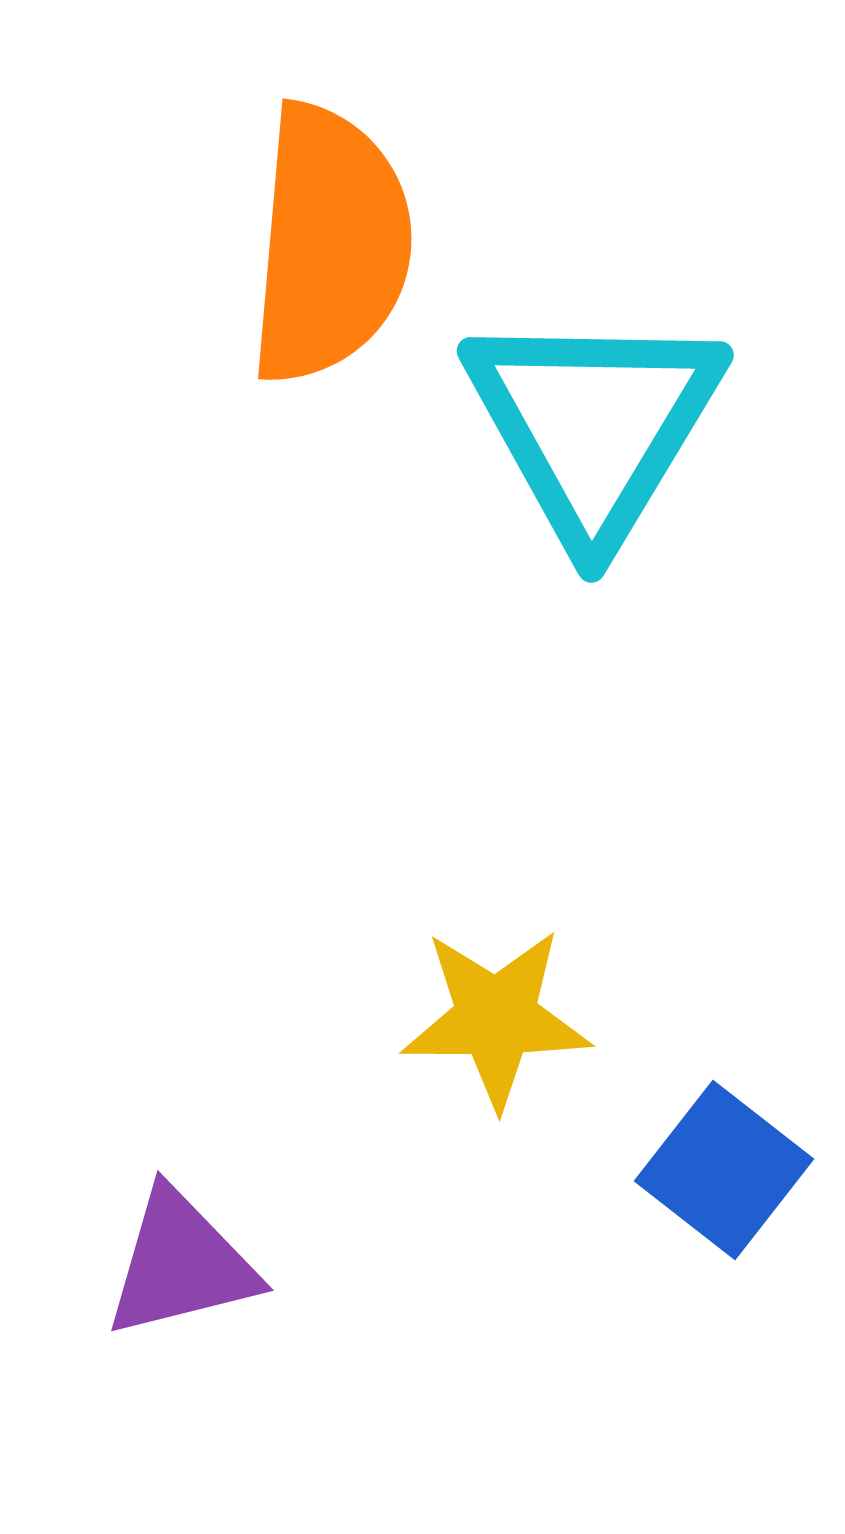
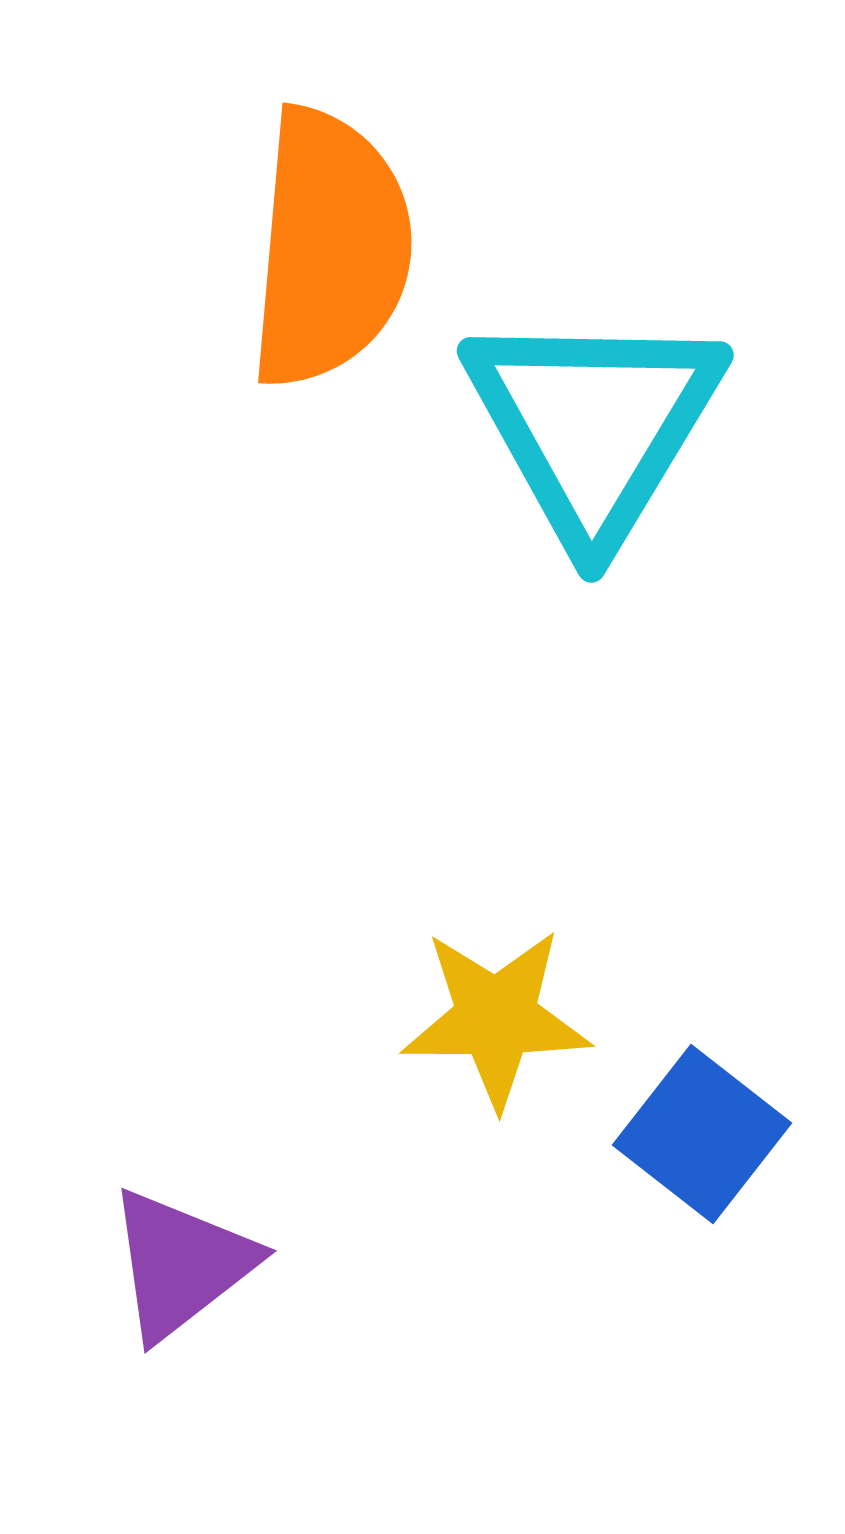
orange semicircle: moved 4 px down
blue square: moved 22 px left, 36 px up
purple triangle: rotated 24 degrees counterclockwise
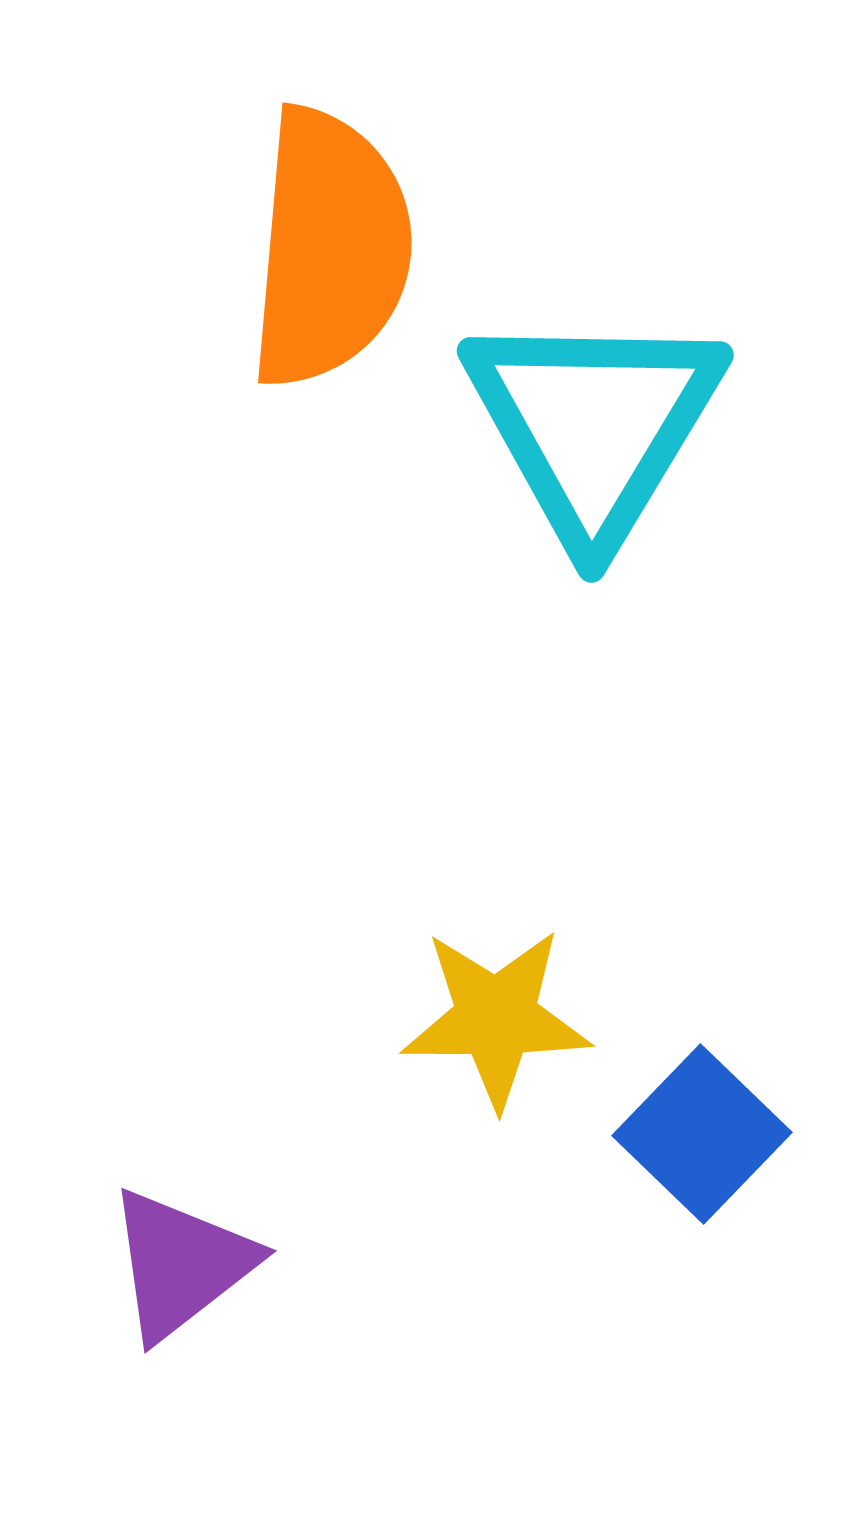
blue square: rotated 6 degrees clockwise
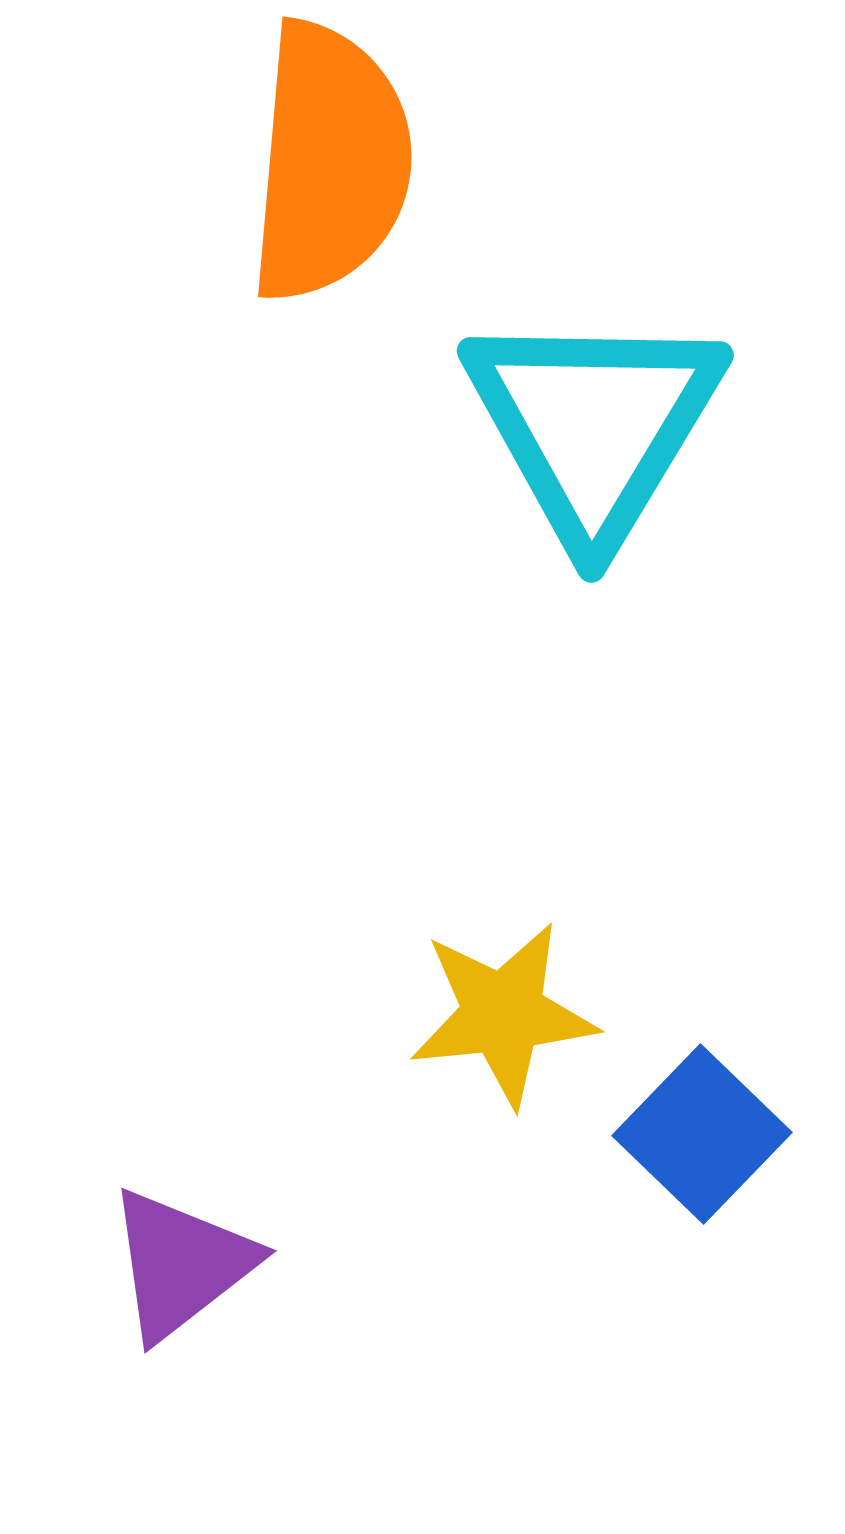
orange semicircle: moved 86 px up
yellow star: moved 7 px right, 4 px up; rotated 6 degrees counterclockwise
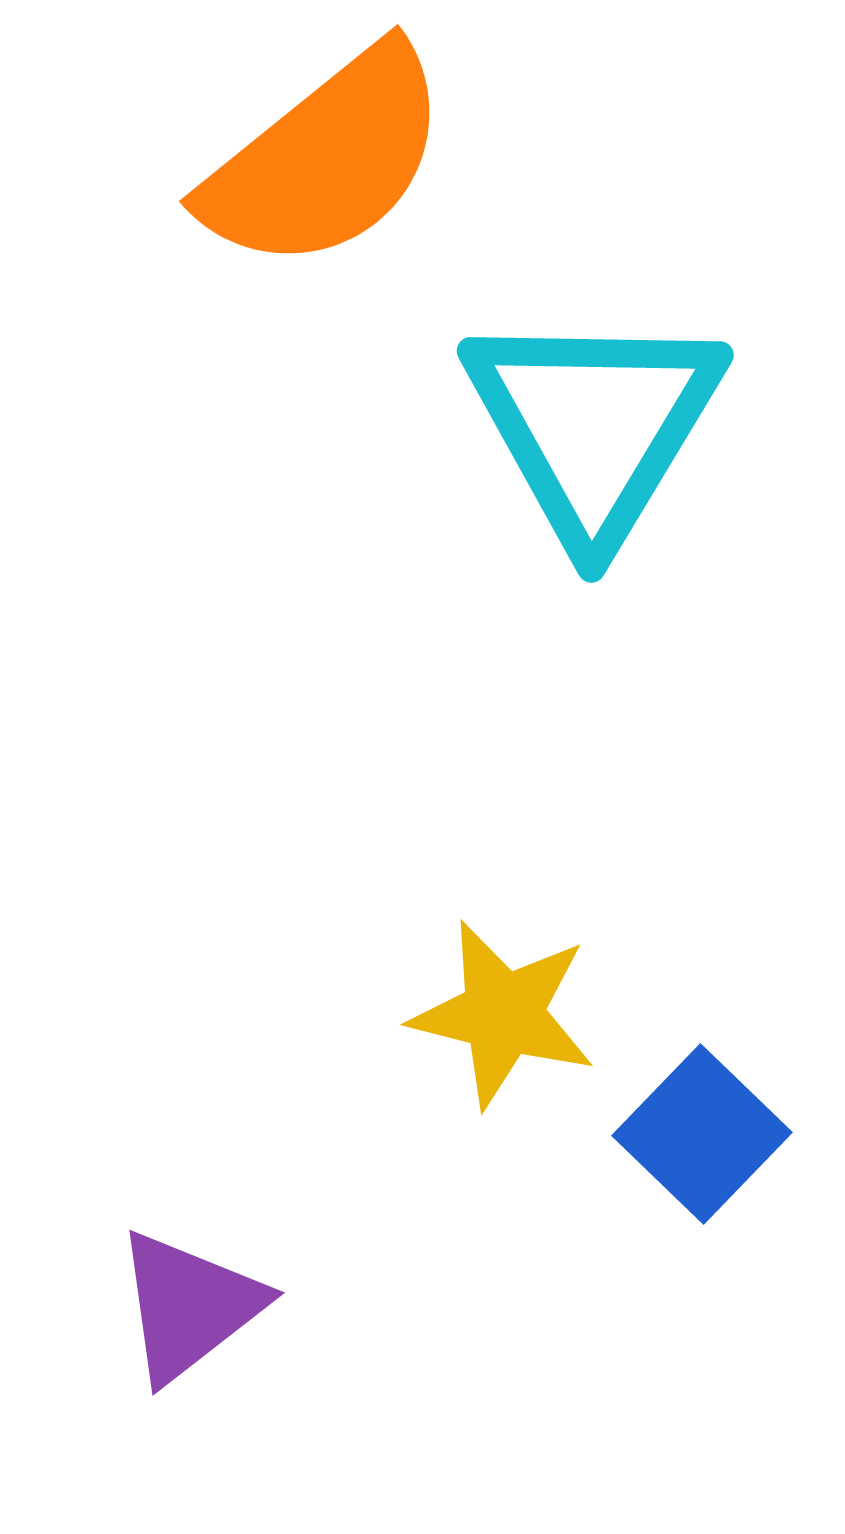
orange semicircle: moved 4 px left, 3 px up; rotated 46 degrees clockwise
yellow star: rotated 20 degrees clockwise
purple triangle: moved 8 px right, 42 px down
